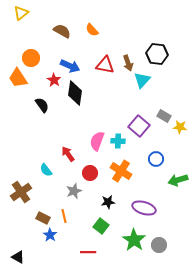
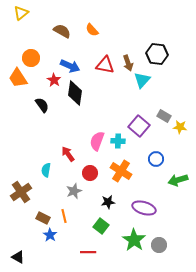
cyan semicircle: rotated 48 degrees clockwise
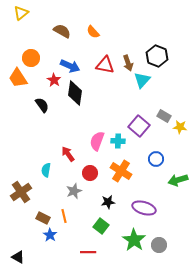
orange semicircle: moved 1 px right, 2 px down
black hexagon: moved 2 px down; rotated 15 degrees clockwise
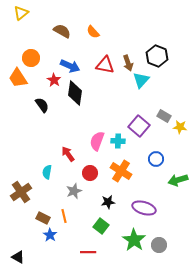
cyan triangle: moved 1 px left
cyan semicircle: moved 1 px right, 2 px down
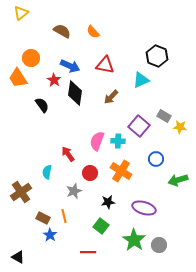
brown arrow: moved 17 px left, 34 px down; rotated 63 degrees clockwise
cyan triangle: rotated 24 degrees clockwise
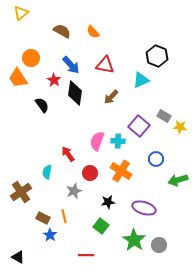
blue arrow: moved 1 px right, 1 px up; rotated 24 degrees clockwise
red line: moved 2 px left, 3 px down
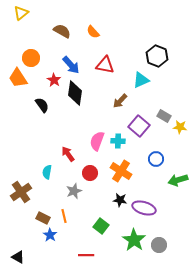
brown arrow: moved 9 px right, 4 px down
black star: moved 12 px right, 2 px up; rotated 16 degrees clockwise
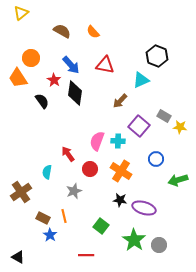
black semicircle: moved 4 px up
red circle: moved 4 px up
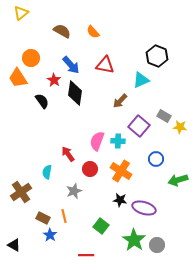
gray circle: moved 2 px left
black triangle: moved 4 px left, 12 px up
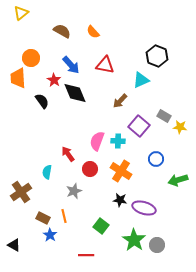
orange trapezoid: rotated 30 degrees clockwise
black diamond: rotated 30 degrees counterclockwise
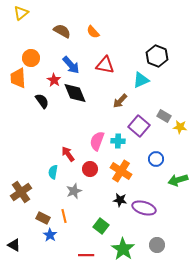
cyan semicircle: moved 6 px right
green star: moved 11 px left, 9 px down
